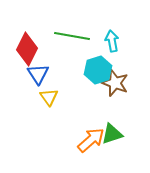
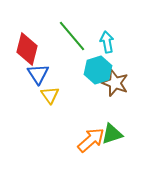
green line: rotated 40 degrees clockwise
cyan arrow: moved 5 px left, 1 px down
red diamond: rotated 12 degrees counterclockwise
yellow triangle: moved 1 px right, 2 px up
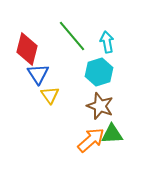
cyan hexagon: moved 1 px right, 2 px down
brown star: moved 15 px left, 23 px down
green triangle: rotated 15 degrees clockwise
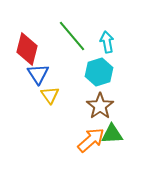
brown star: rotated 16 degrees clockwise
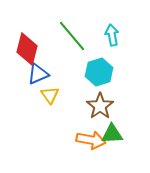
cyan arrow: moved 5 px right, 7 px up
blue triangle: rotated 40 degrees clockwise
orange arrow: rotated 52 degrees clockwise
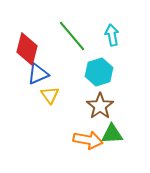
orange arrow: moved 3 px left
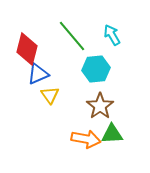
cyan arrow: rotated 20 degrees counterclockwise
cyan hexagon: moved 3 px left, 3 px up; rotated 12 degrees clockwise
orange arrow: moved 2 px left, 1 px up
